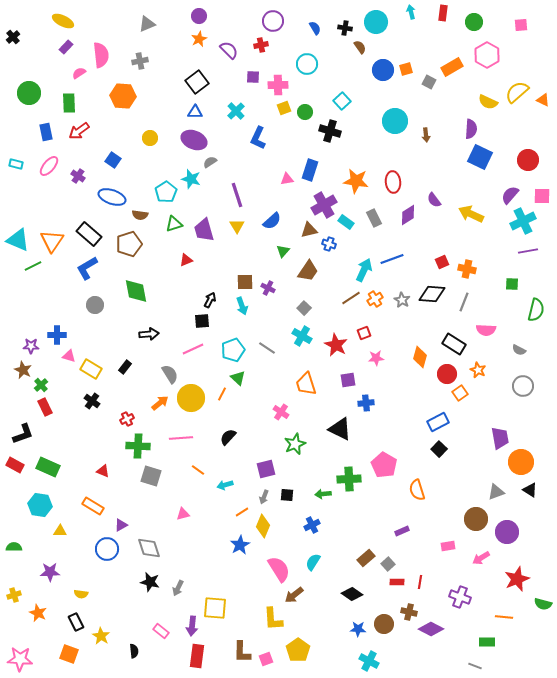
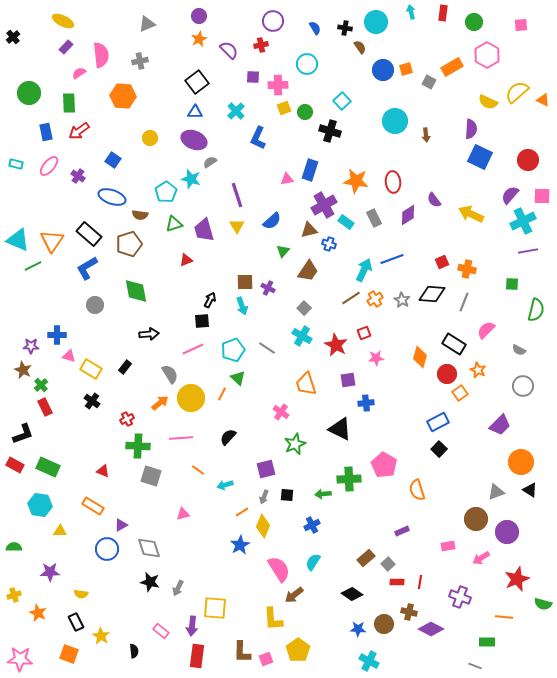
pink semicircle at (486, 330): rotated 132 degrees clockwise
purple trapezoid at (500, 438): moved 13 px up; rotated 55 degrees clockwise
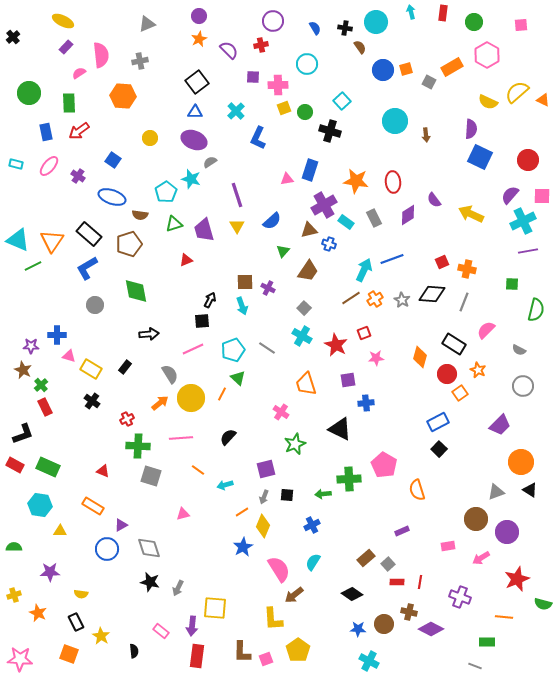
blue star at (240, 545): moved 3 px right, 2 px down
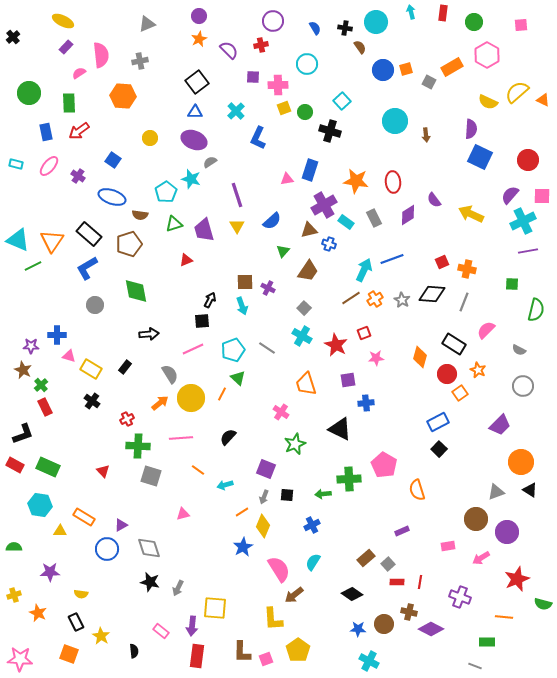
purple square at (266, 469): rotated 36 degrees clockwise
red triangle at (103, 471): rotated 24 degrees clockwise
orange rectangle at (93, 506): moved 9 px left, 11 px down
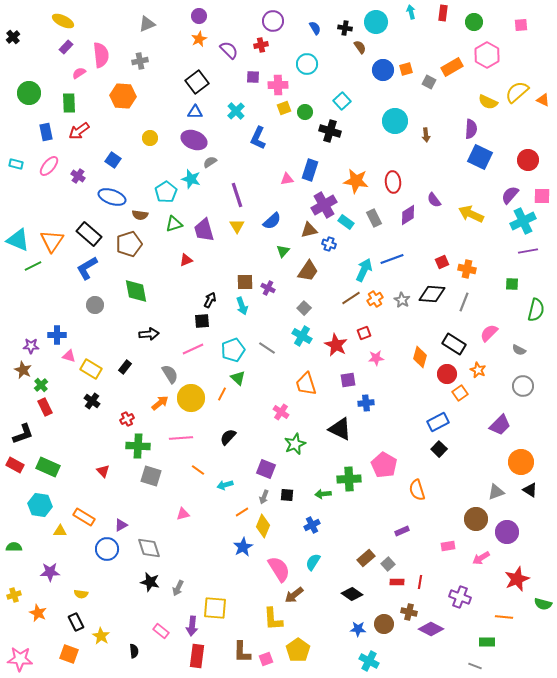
pink semicircle at (486, 330): moved 3 px right, 3 px down
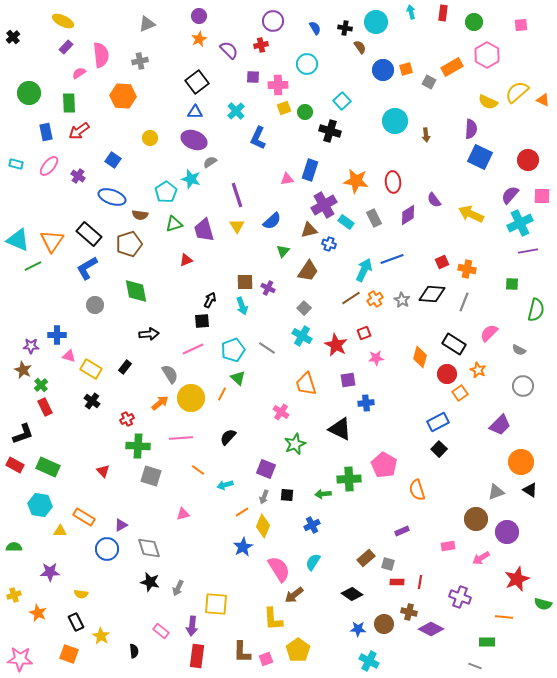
cyan cross at (523, 221): moved 3 px left, 2 px down
gray square at (388, 564): rotated 32 degrees counterclockwise
yellow square at (215, 608): moved 1 px right, 4 px up
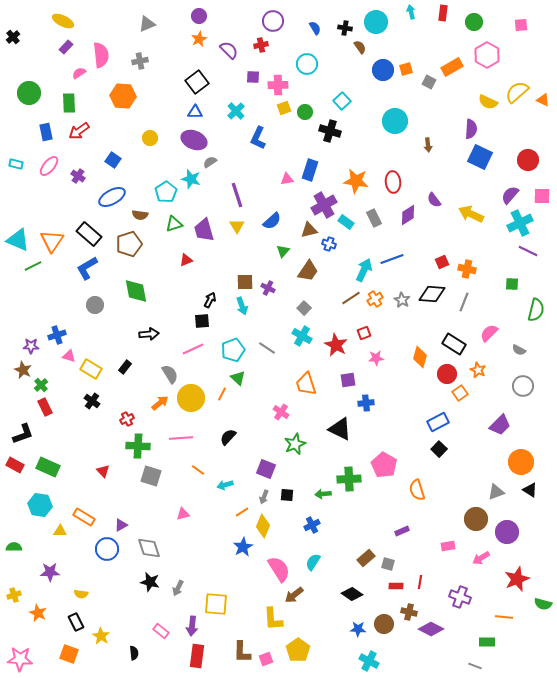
brown arrow at (426, 135): moved 2 px right, 10 px down
blue ellipse at (112, 197): rotated 48 degrees counterclockwise
purple line at (528, 251): rotated 36 degrees clockwise
blue cross at (57, 335): rotated 18 degrees counterclockwise
red rectangle at (397, 582): moved 1 px left, 4 px down
black semicircle at (134, 651): moved 2 px down
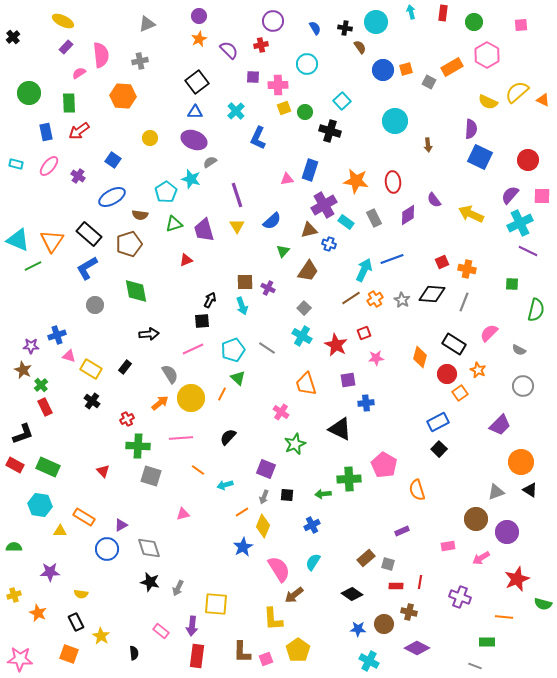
purple diamond at (431, 629): moved 14 px left, 19 px down
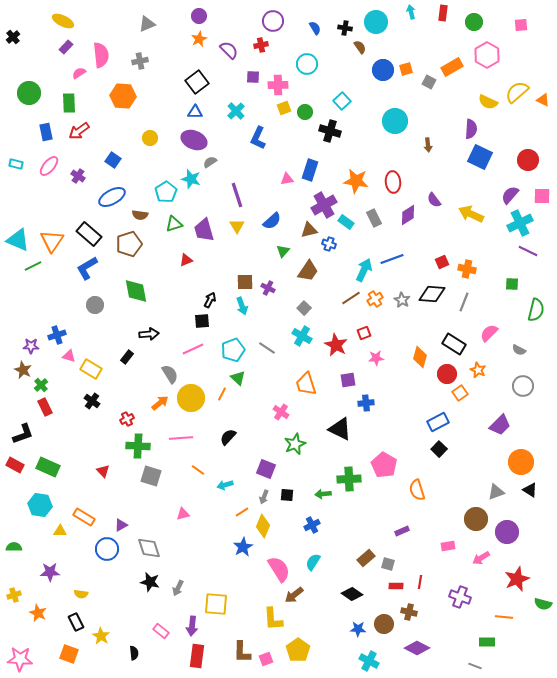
black rectangle at (125, 367): moved 2 px right, 10 px up
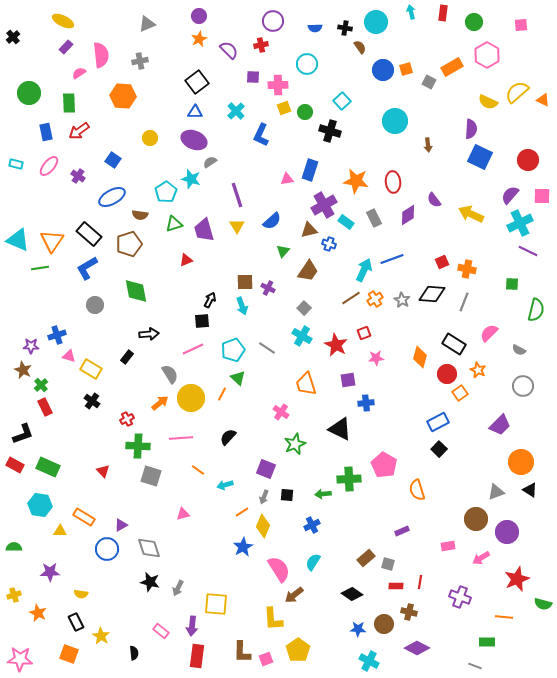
blue semicircle at (315, 28): rotated 120 degrees clockwise
blue L-shape at (258, 138): moved 3 px right, 3 px up
green line at (33, 266): moved 7 px right, 2 px down; rotated 18 degrees clockwise
